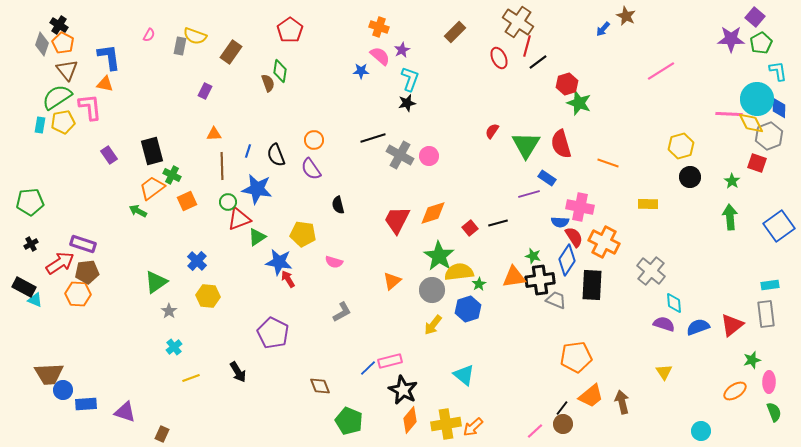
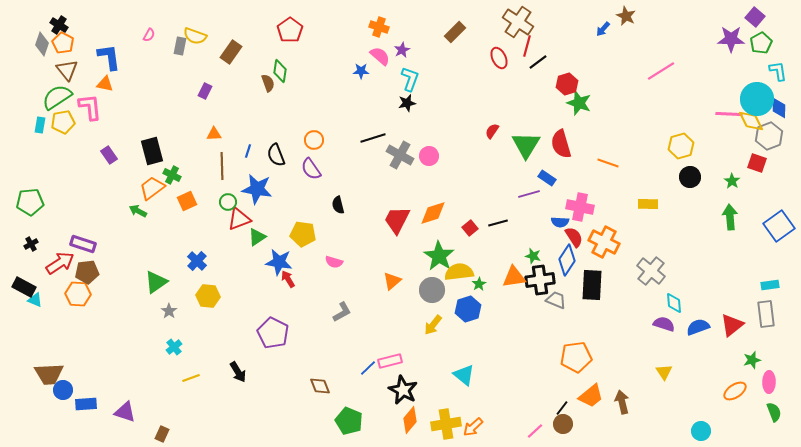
yellow diamond at (751, 123): moved 2 px up
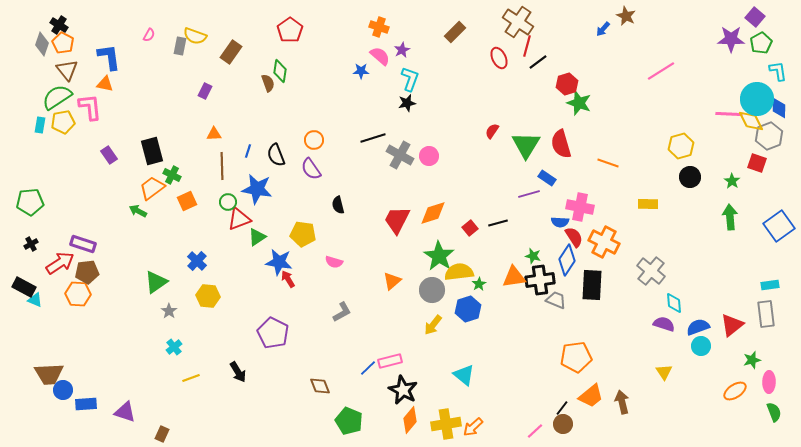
cyan circle at (701, 431): moved 85 px up
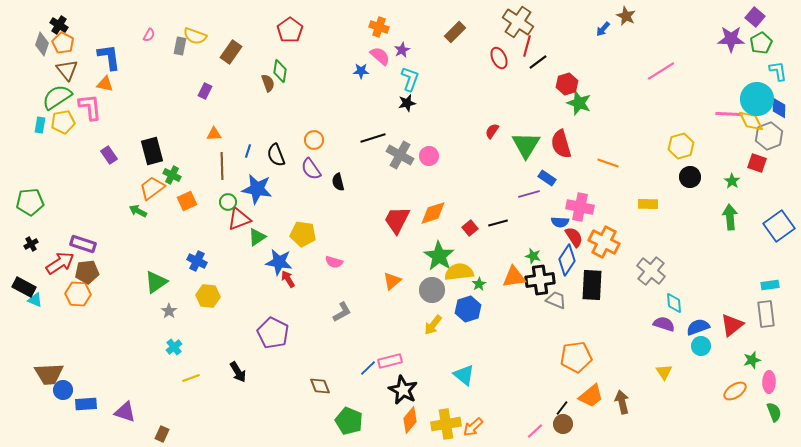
black semicircle at (338, 205): moved 23 px up
blue cross at (197, 261): rotated 18 degrees counterclockwise
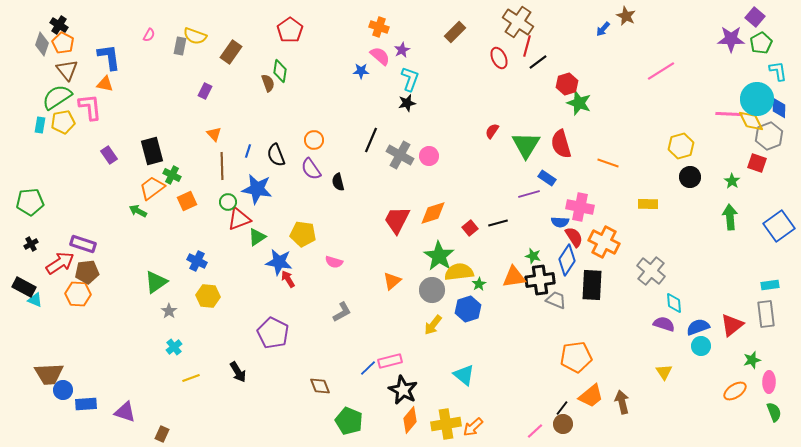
orange triangle at (214, 134): rotated 49 degrees clockwise
black line at (373, 138): moved 2 px left, 2 px down; rotated 50 degrees counterclockwise
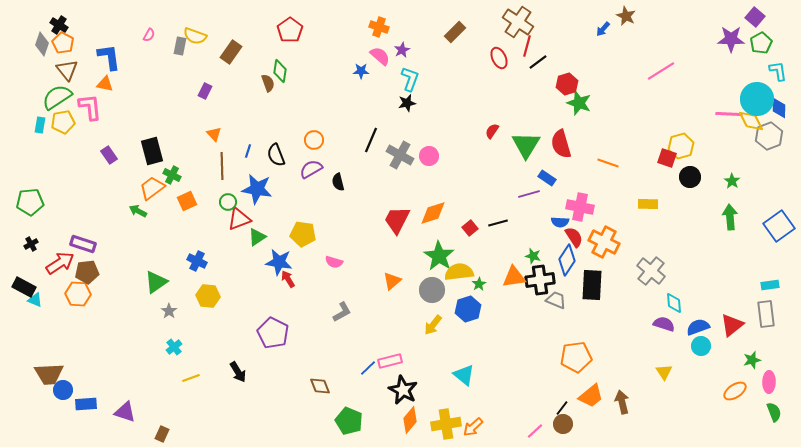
red square at (757, 163): moved 90 px left, 5 px up
purple semicircle at (311, 169): rotated 95 degrees clockwise
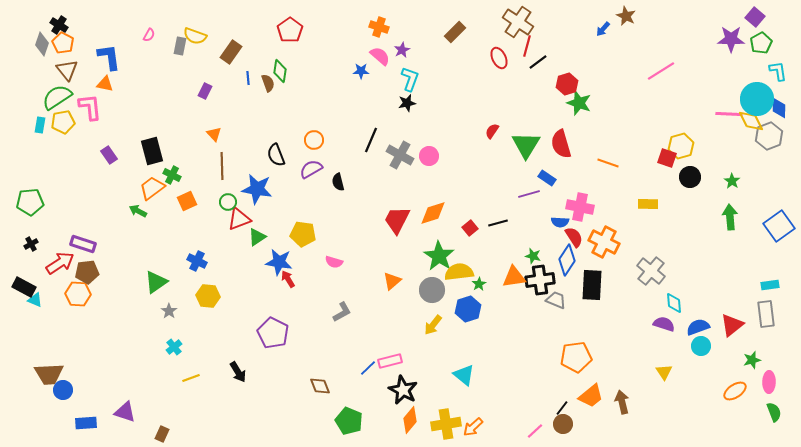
blue line at (248, 151): moved 73 px up; rotated 24 degrees counterclockwise
blue rectangle at (86, 404): moved 19 px down
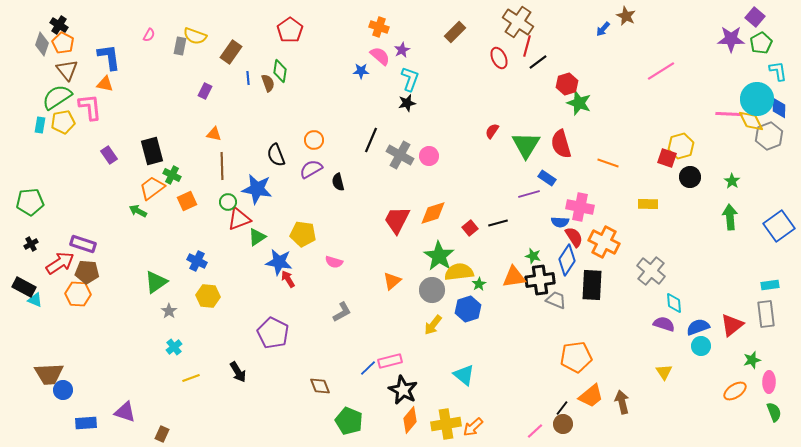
orange triangle at (214, 134): rotated 35 degrees counterclockwise
brown pentagon at (87, 272): rotated 10 degrees clockwise
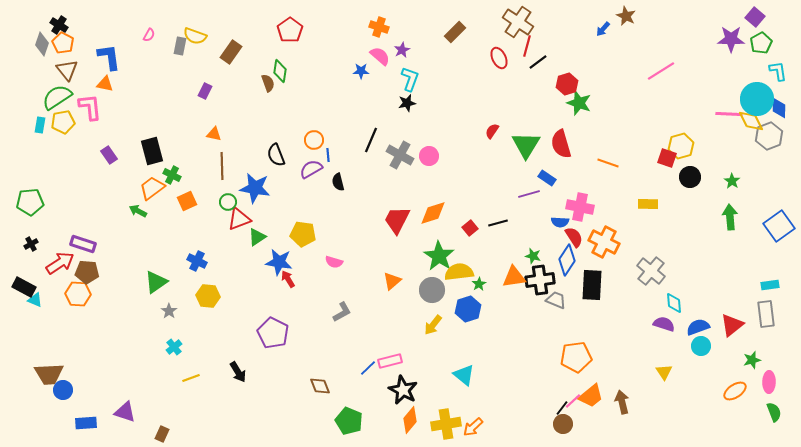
blue line at (248, 78): moved 80 px right, 77 px down
blue star at (257, 189): moved 2 px left, 1 px up
pink line at (535, 431): moved 38 px right, 30 px up
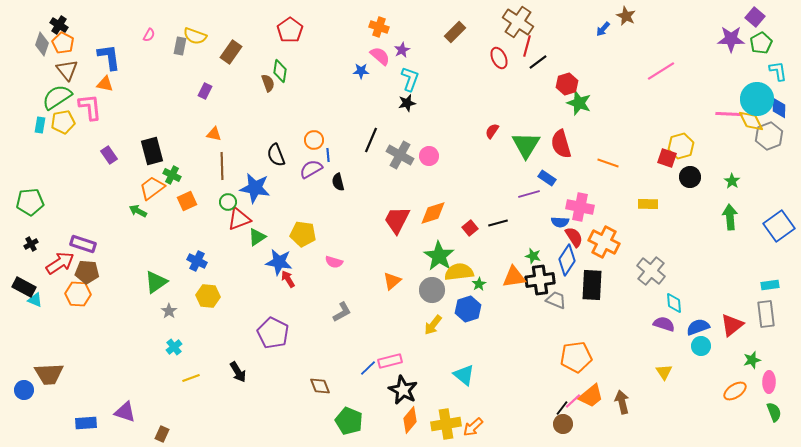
blue circle at (63, 390): moved 39 px left
